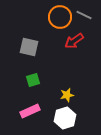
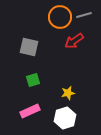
gray line: rotated 42 degrees counterclockwise
yellow star: moved 1 px right, 2 px up
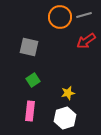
red arrow: moved 12 px right
green square: rotated 16 degrees counterclockwise
pink rectangle: rotated 60 degrees counterclockwise
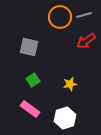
yellow star: moved 2 px right, 9 px up
pink rectangle: moved 2 px up; rotated 60 degrees counterclockwise
